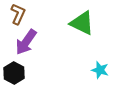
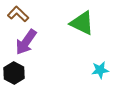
brown L-shape: rotated 70 degrees counterclockwise
cyan star: rotated 24 degrees counterclockwise
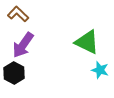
green triangle: moved 5 px right, 19 px down
purple arrow: moved 3 px left, 3 px down
cyan star: rotated 24 degrees clockwise
